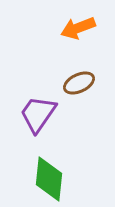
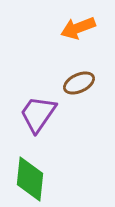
green diamond: moved 19 px left
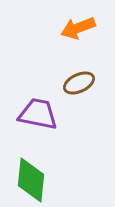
purple trapezoid: rotated 66 degrees clockwise
green diamond: moved 1 px right, 1 px down
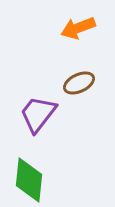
purple trapezoid: rotated 63 degrees counterclockwise
green diamond: moved 2 px left
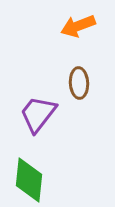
orange arrow: moved 2 px up
brown ellipse: rotated 68 degrees counterclockwise
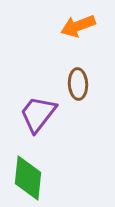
brown ellipse: moved 1 px left, 1 px down
green diamond: moved 1 px left, 2 px up
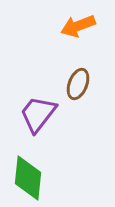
brown ellipse: rotated 24 degrees clockwise
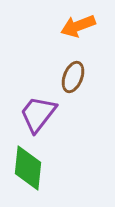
brown ellipse: moved 5 px left, 7 px up
green diamond: moved 10 px up
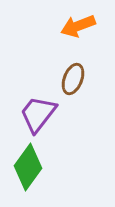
brown ellipse: moved 2 px down
green diamond: moved 1 px up; rotated 30 degrees clockwise
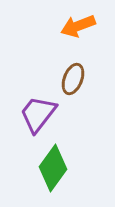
green diamond: moved 25 px right, 1 px down
